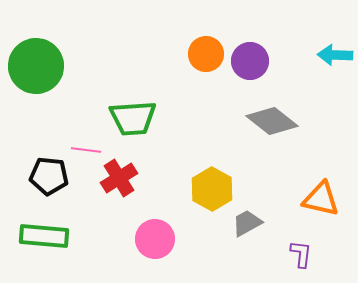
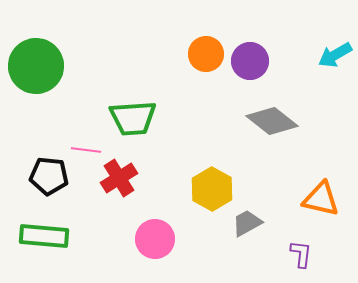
cyan arrow: rotated 32 degrees counterclockwise
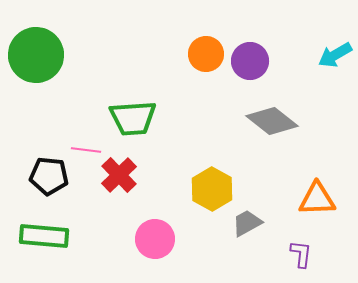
green circle: moved 11 px up
red cross: moved 3 px up; rotated 12 degrees counterclockwise
orange triangle: moved 4 px left; rotated 15 degrees counterclockwise
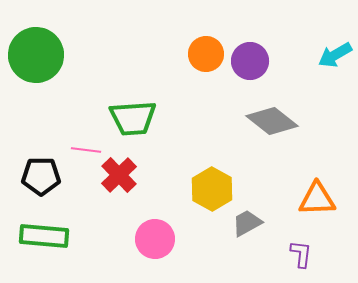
black pentagon: moved 8 px left; rotated 6 degrees counterclockwise
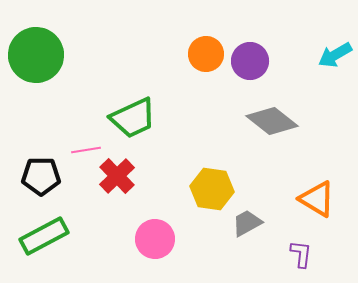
green trapezoid: rotated 21 degrees counterclockwise
pink line: rotated 16 degrees counterclockwise
red cross: moved 2 px left, 1 px down
yellow hexagon: rotated 21 degrees counterclockwise
orange triangle: rotated 33 degrees clockwise
green rectangle: rotated 33 degrees counterclockwise
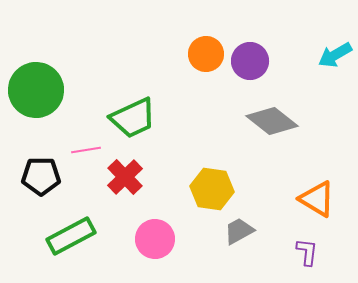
green circle: moved 35 px down
red cross: moved 8 px right, 1 px down
gray trapezoid: moved 8 px left, 8 px down
green rectangle: moved 27 px right
purple L-shape: moved 6 px right, 2 px up
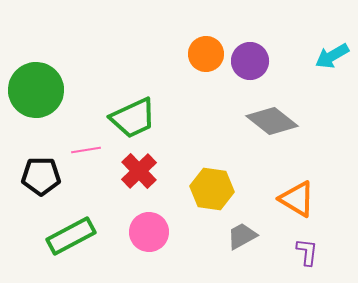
cyan arrow: moved 3 px left, 1 px down
red cross: moved 14 px right, 6 px up
orange triangle: moved 20 px left
gray trapezoid: moved 3 px right, 5 px down
pink circle: moved 6 px left, 7 px up
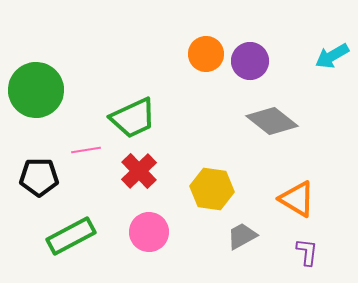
black pentagon: moved 2 px left, 1 px down
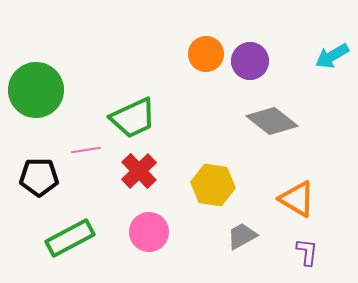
yellow hexagon: moved 1 px right, 4 px up
green rectangle: moved 1 px left, 2 px down
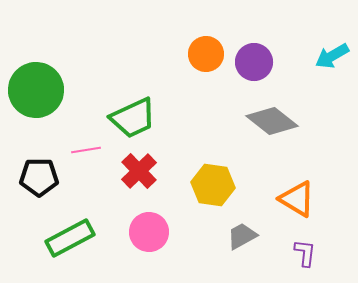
purple circle: moved 4 px right, 1 px down
purple L-shape: moved 2 px left, 1 px down
